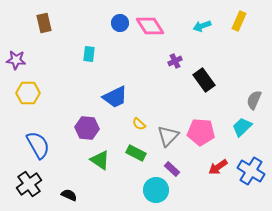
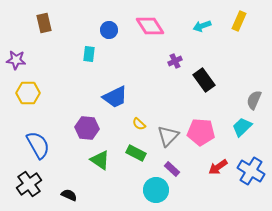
blue circle: moved 11 px left, 7 px down
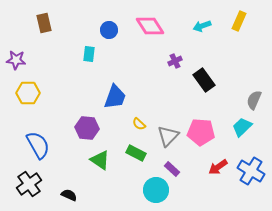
blue trapezoid: rotated 44 degrees counterclockwise
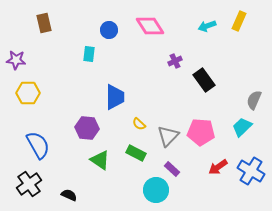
cyan arrow: moved 5 px right
blue trapezoid: rotated 20 degrees counterclockwise
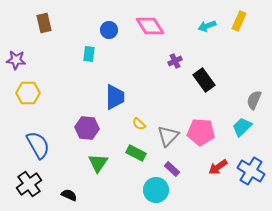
green triangle: moved 2 px left, 3 px down; rotated 30 degrees clockwise
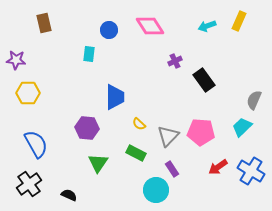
blue semicircle: moved 2 px left, 1 px up
purple rectangle: rotated 14 degrees clockwise
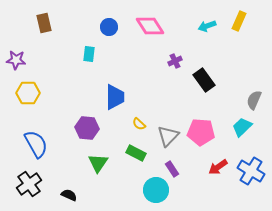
blue circle: moved 3 px up
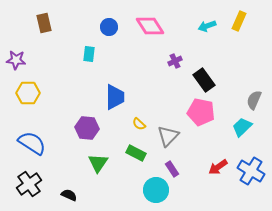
pink pentagon: moved 20 px up; rotated 8 degrees clockwise
blue semicircle: moved 4 px left, 1 px up; rotated 28 degrees counterclockwise
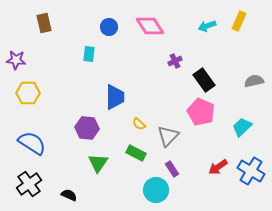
gray semicircle: moved 19 px up; rotated 54 degrees clockwise
pink pentagon: rotated 12 degrees clockwise
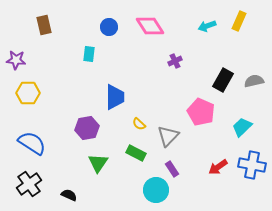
brown rectangle: moved 2 px down
black rectangle: moved 19 px right; rotated 65 degrees clockwise
purple hexagon: rotated 15 degrees counterclockwise
blue cross: moved 1 px right, 6 px up; rotated 20 degrees counterclockwise
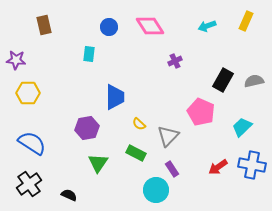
yellow rectangle: moved 7 px right
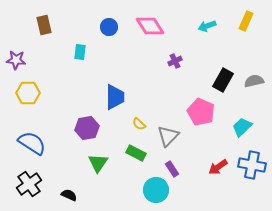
cyan rectangle: moved 9 px left, 2 px up
